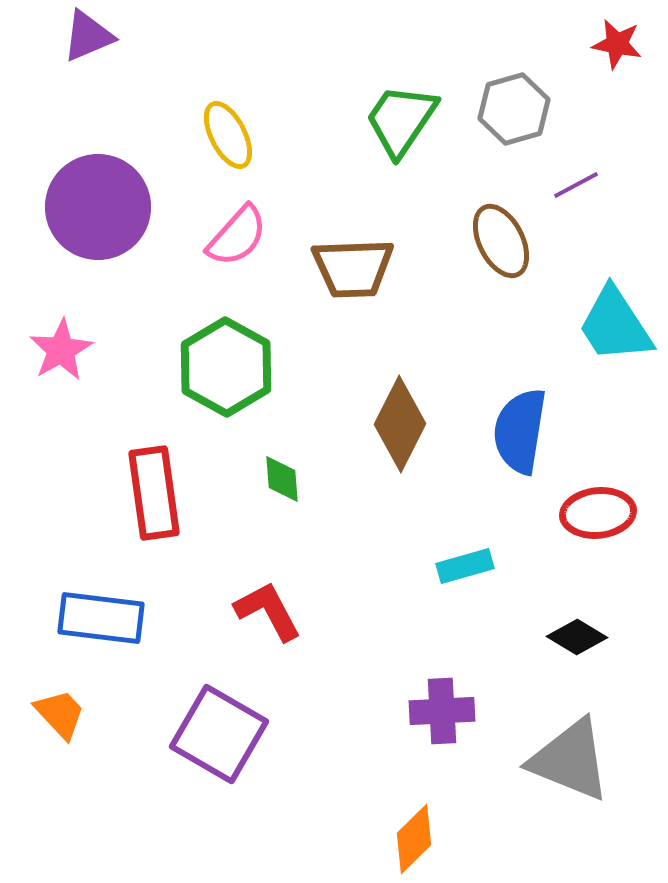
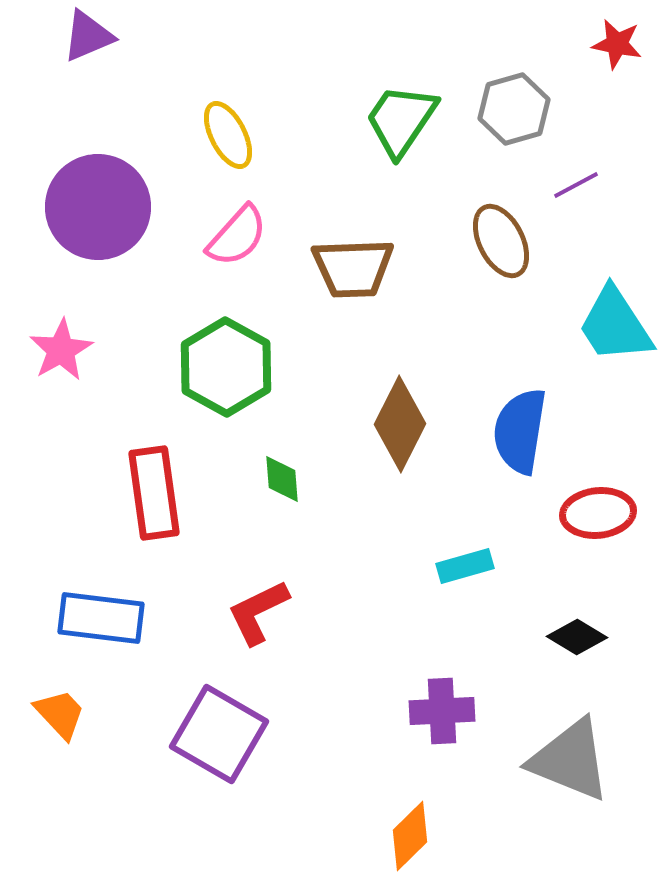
red L-shape: moved 10 px left, 1 px down; rotated 88 degrees counterclockwise
orange diamond: moved 4 px left, 3 px up
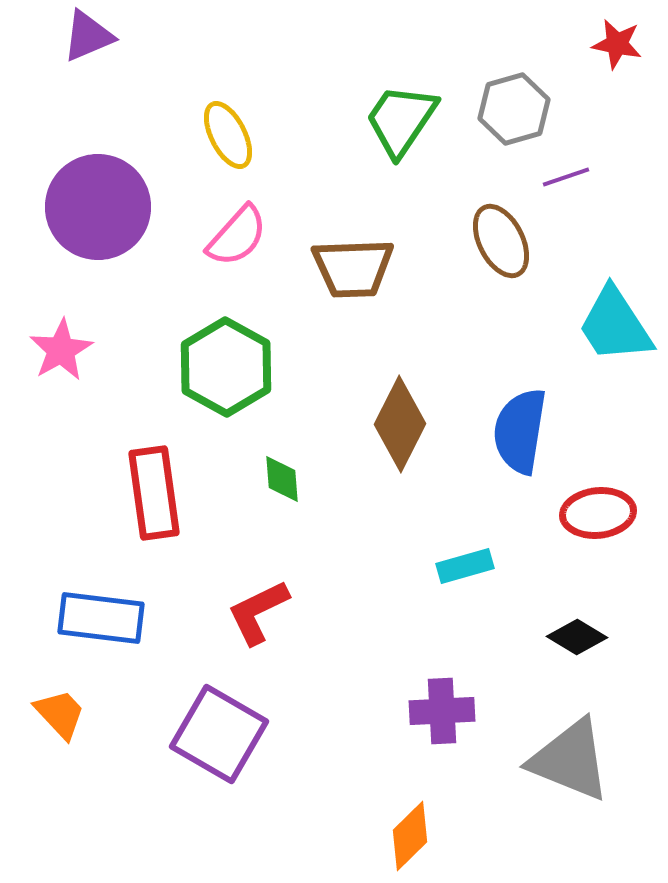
purple line: moved 10 px left, 8 px up; rotated 9 degrees clockwise
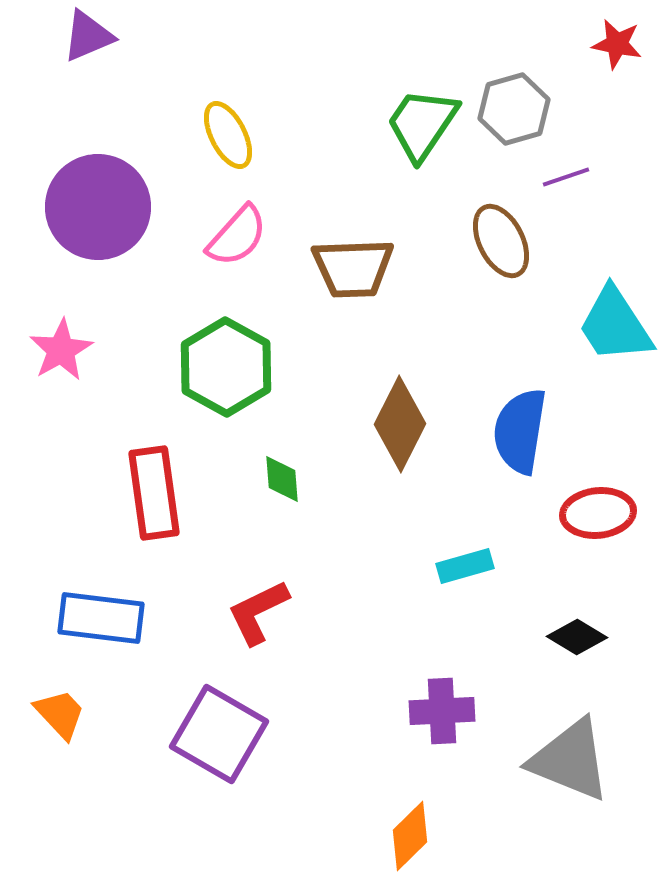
green trapezoid: moved 21 px right, 4 px down
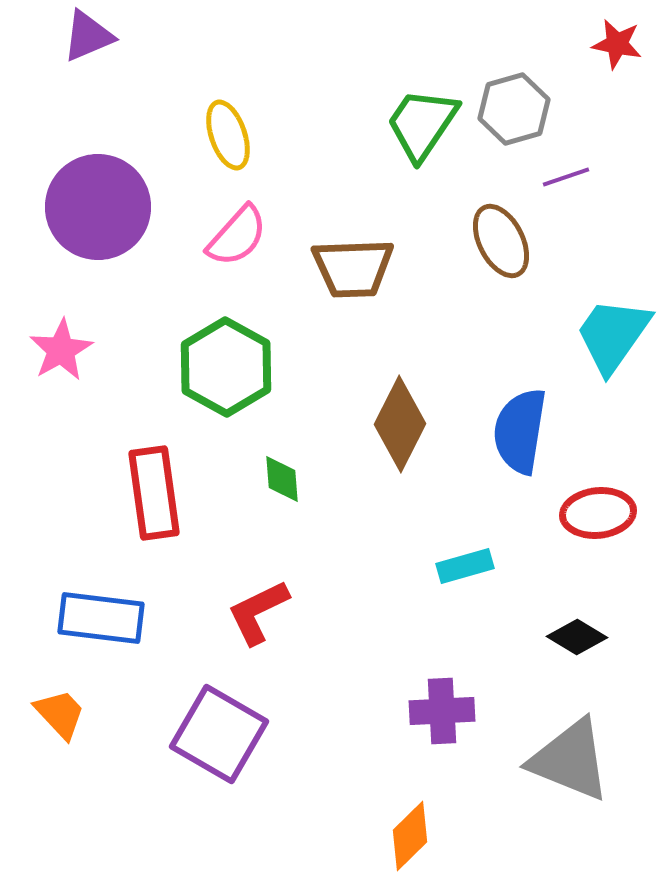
yellow ellipse: rotated 8 degrees clockwise
cyan trapezoid: moved 2 px left, 10 px down; rotated 68 degrees clockwise
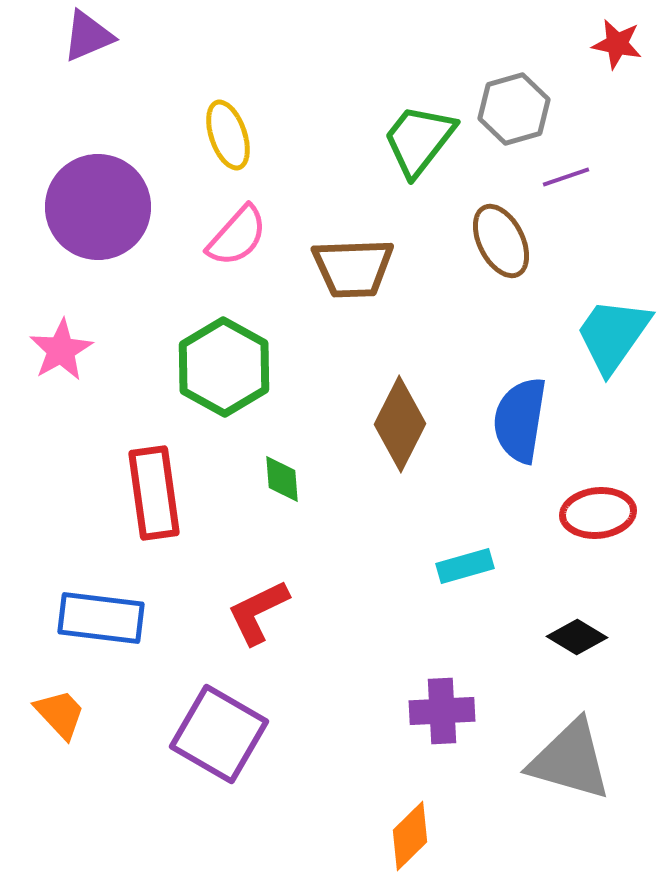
green trapezoid: moved 3 px left, 16 px down; rotated 4 degrees clockwise
green hexagon: moved 2 px left
blue semicircle: moved 11 px up
gray triangle: rotated 6 degrees counterclockwise
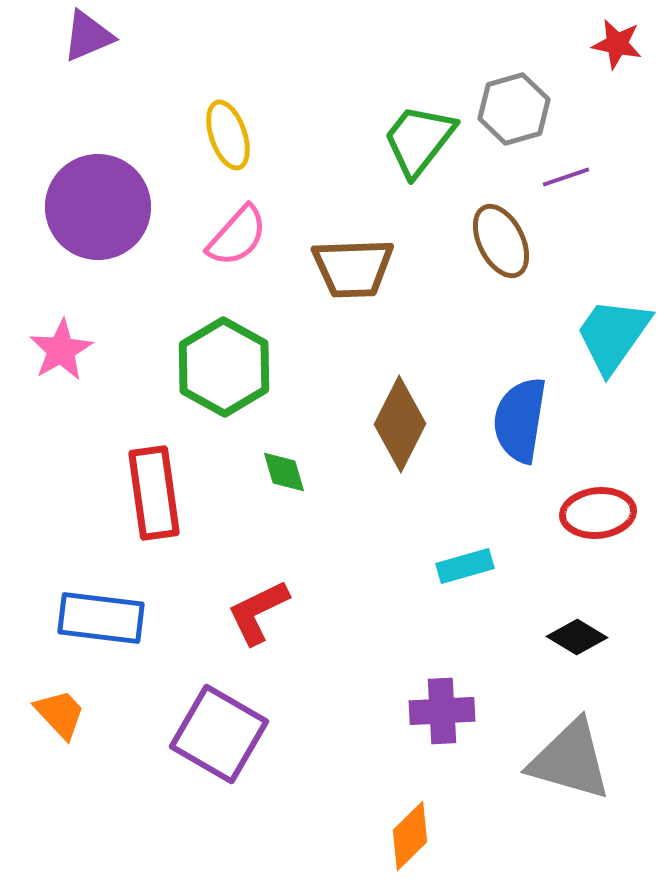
green diamond: moved 2 px right, 7 px up; rotated 12 degrees counterclockwise
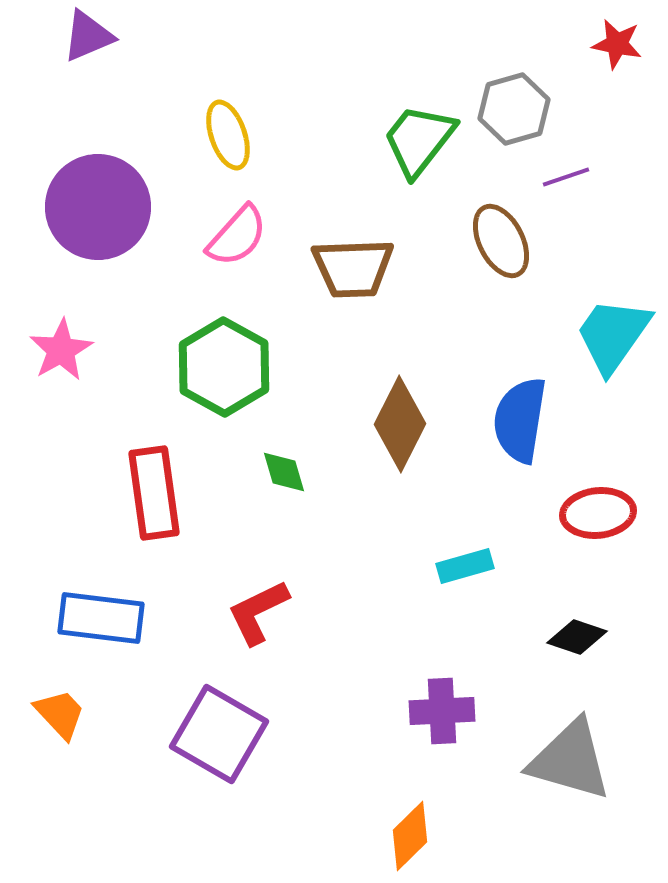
black diamond: rotated 12 degrees counterclockwise
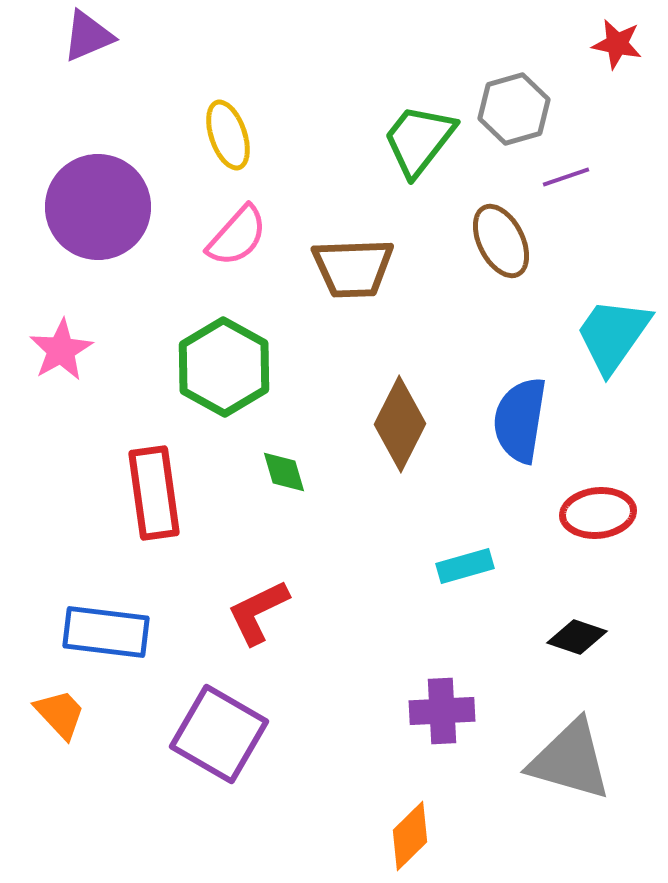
blue rectangle: moved 5 px right, 14 px down
